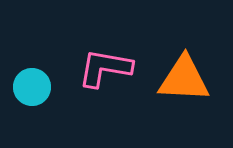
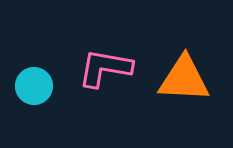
cyan circle: moved 2 px right, 1 px up
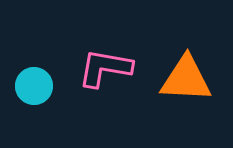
orange triangle: moved 2 px right
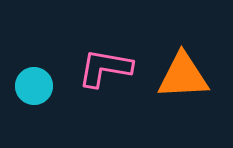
orange triangle: moved 3 px left, 3 px up; rotated 6 degrees counterclockwise
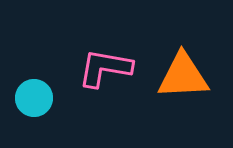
cyan circle: moved 12 px down
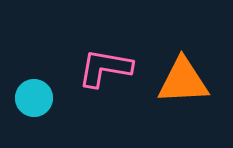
orange triangle: moved 5 px down
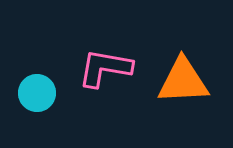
cyan circle: moved 3 px right, 5 px up
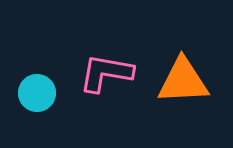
pink L-shape: moved 1 px right, 5 px down
